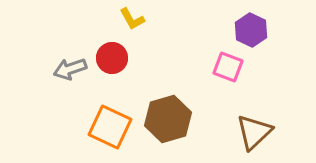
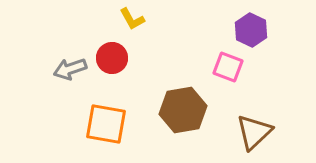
brown hexagon: moved 15 px right, 9 px up; rotated 6 degrees clockwise
orange square: moved 4 px left, 3 px up; rotated 15 degrees counterclockwise
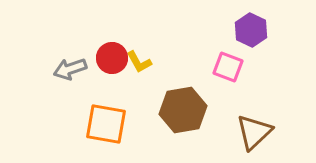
yellow L-shape: moved 7 px right, 43 px down
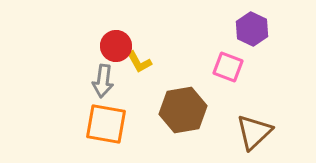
purple hexagon: moved 1 px right, 1 px up
red circle: moved 4 px right, 12 px up
gray arrow: moved 33 px right, 12 px down; rotated 64 degrees counterclockwise
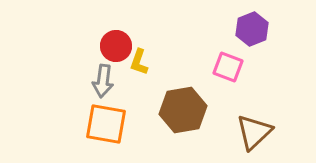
purple hexagon: rotated 12 degrees clockwise
yellow L-shape: rotated 48 degrees clockwise
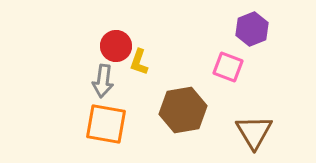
brown triangle: rotated 18 degrees counterclockwise
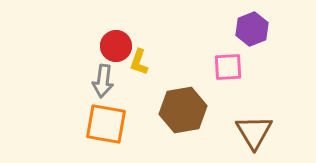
pink square: rotated 24 degrees counterclockwise
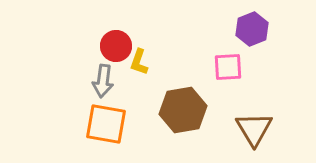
brown triangle: moved 3 px up
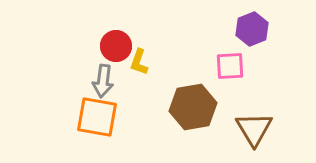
pink square: moved 2 px right, 1 px up
brown hexagon: moved 10 px right, 3 px up
orange square: moved 9 px left, 7 px up
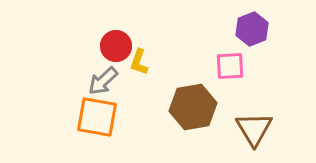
gray arrow: rotated 40 degrees clockwise
